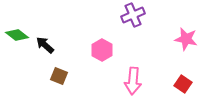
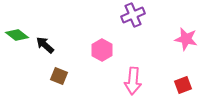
red square: moved 1 px down; rotated 36 degrees clockwise
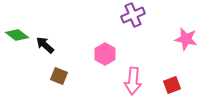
pink hexagon: moved 3 px right, 4 px down
red square: moved 11 px left
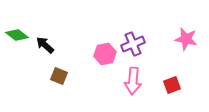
purple cross: moved 29 px down
pink hexagon: rotated 20 degrees clockwise
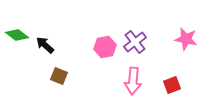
purple cross: moved 2 px right, 2 px up; rotated 15 degrees counterclockwise
pink hexagon: moved 7 px up
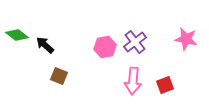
red square: moved 7 px left
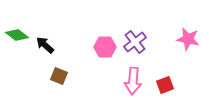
pink star: moved 2 px right
pink hexagon: rotated 10 degrees clockwise
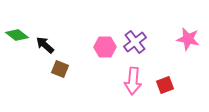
brown square: moved 1 px right, 7 px up
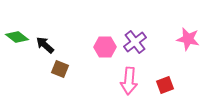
green diamond: moved 2 px down
pink arrow: moved 4 px left
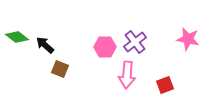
pink arrow: moved 2 px left, 6 px up
